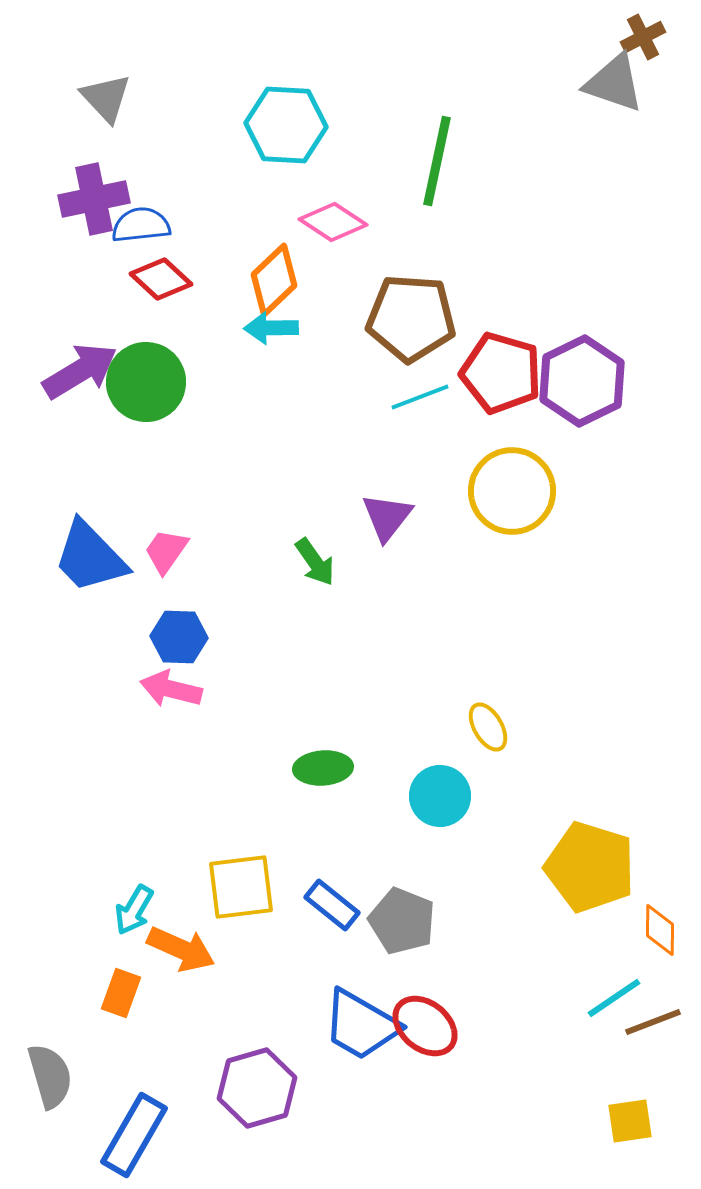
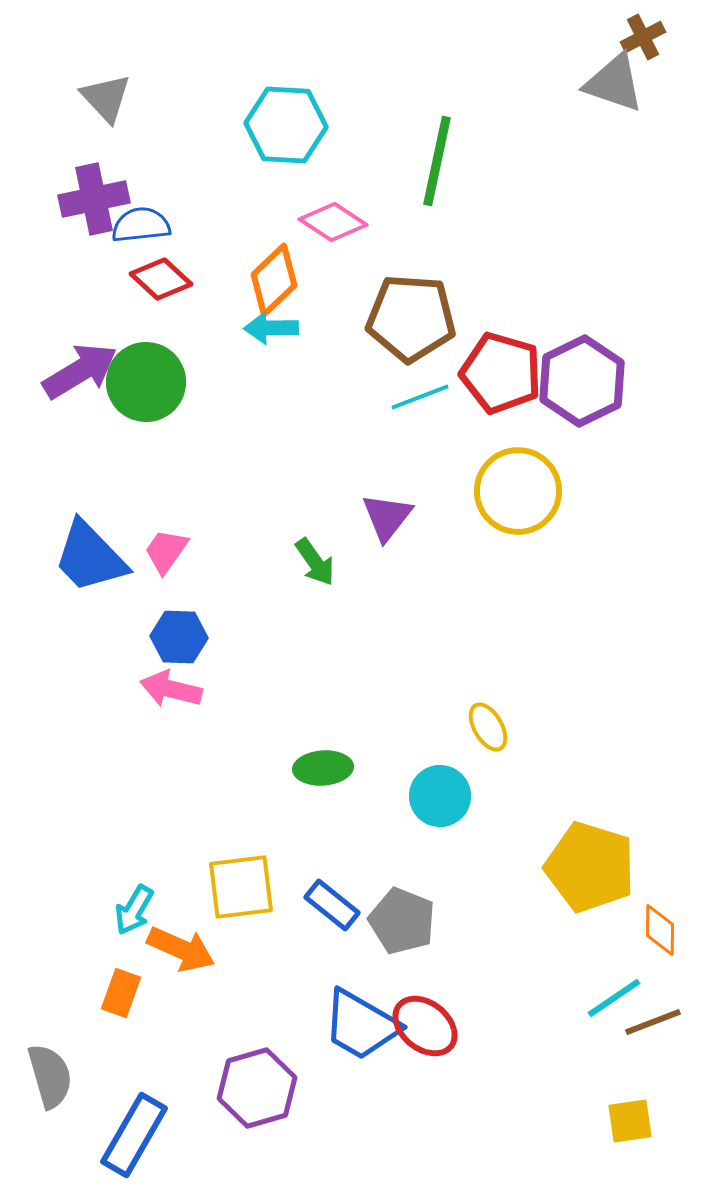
yellow circle at (512, 491): moved 6 px right
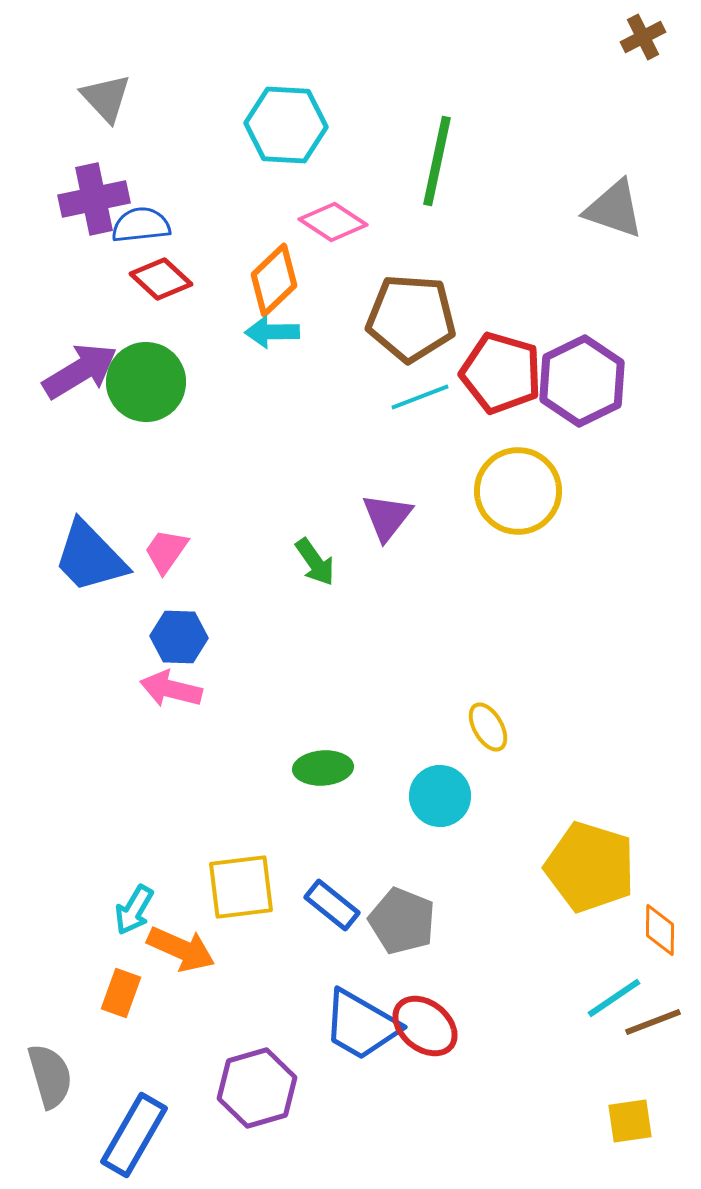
gray triangle at (614, 83): moved 126 px down
cyan arrow at (271, 328): moved 1 px right, 4 px down
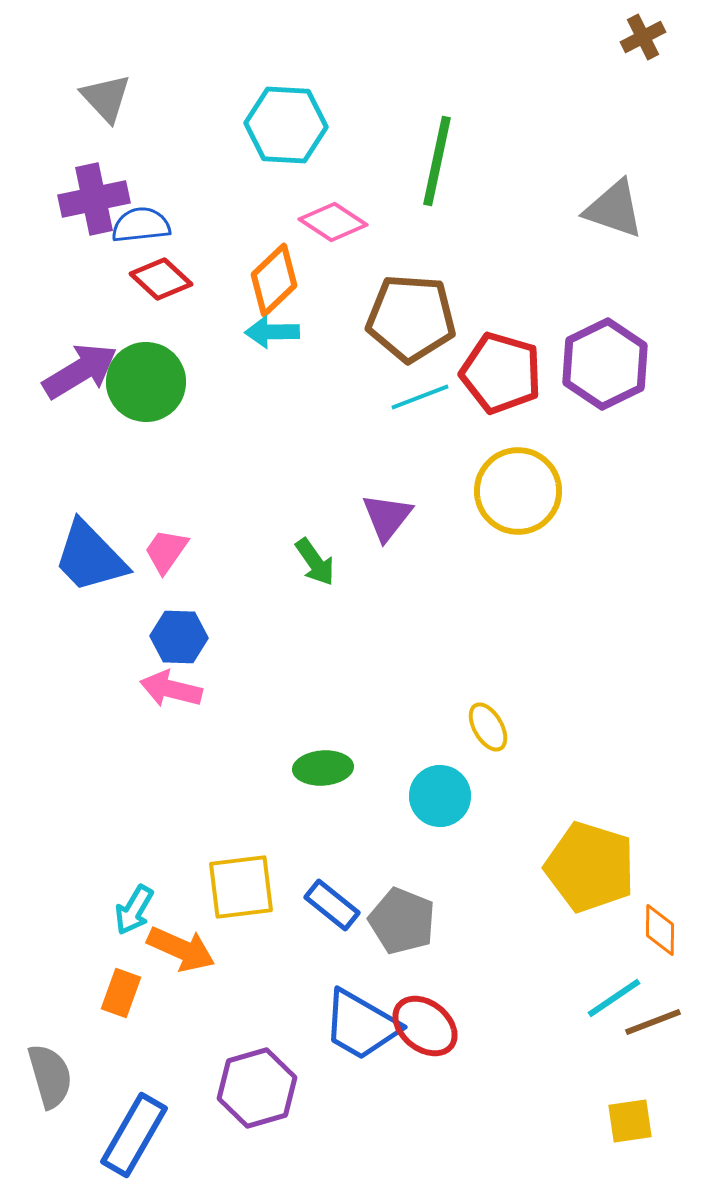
purple hexagon at (582, 381): moved 23 px right, 17 px up
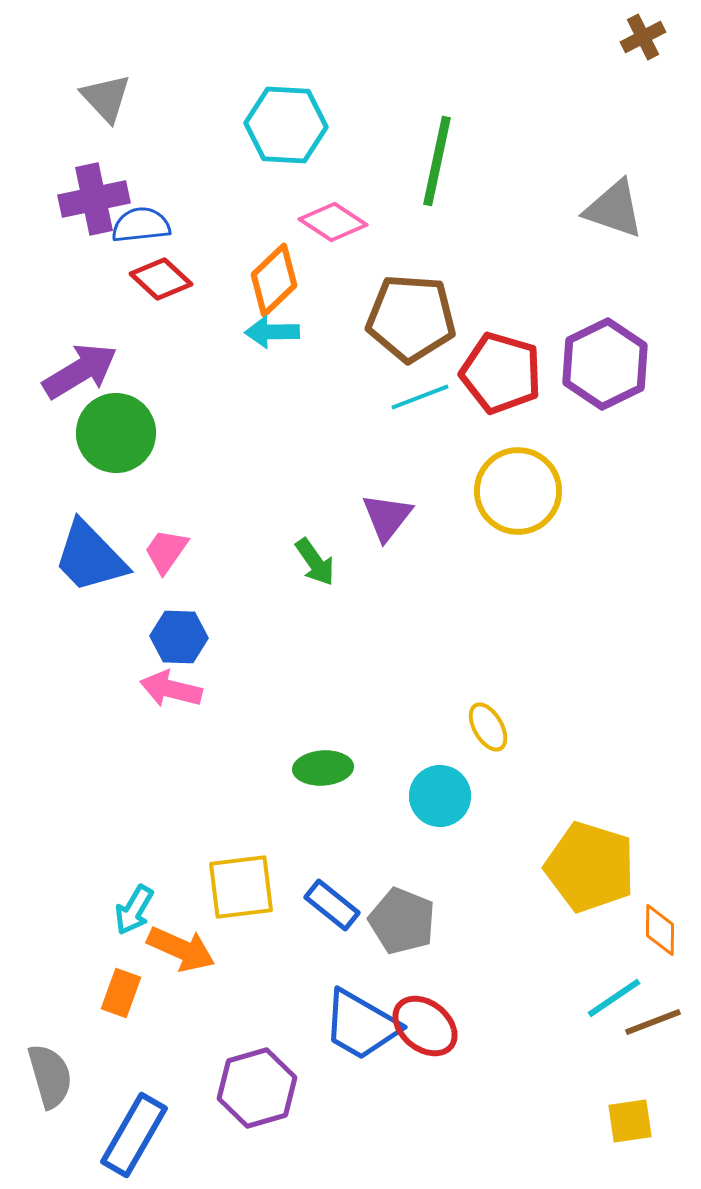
green circle at (146, 382): moved 30 px left, 51 px down
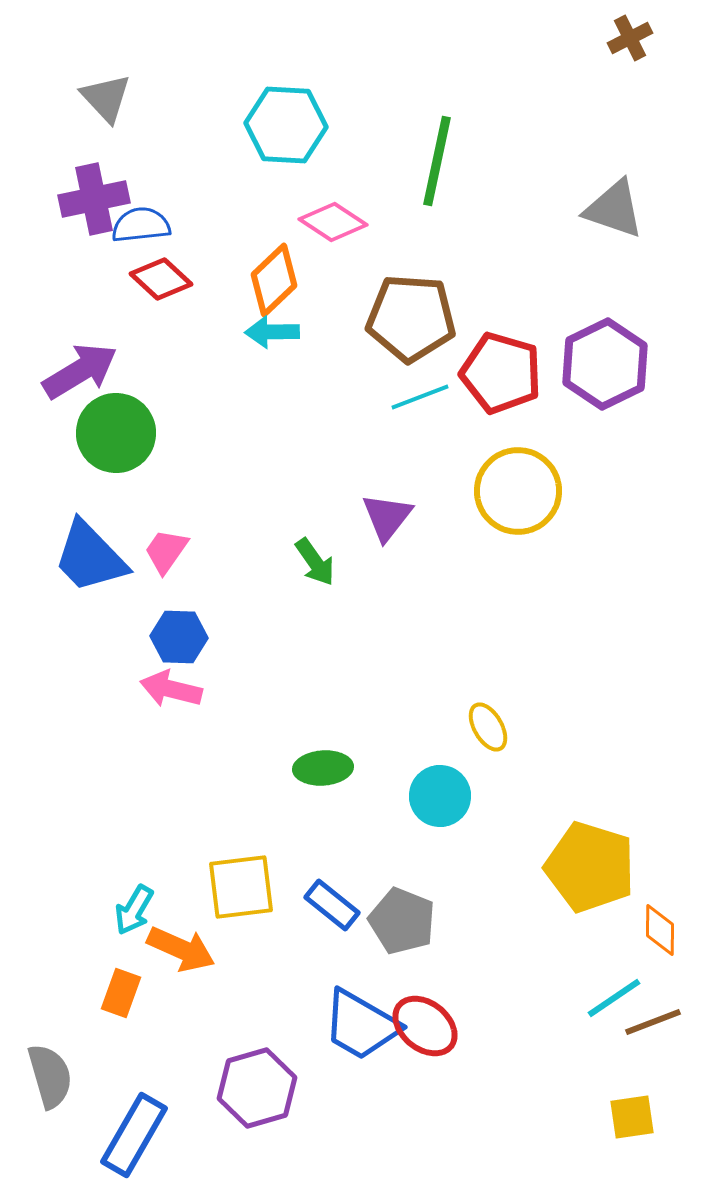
brown cross at (643, 37): moved 13 px left, 1 px down
yellow square at (630, 1121): moved 2 px right, 4 px up
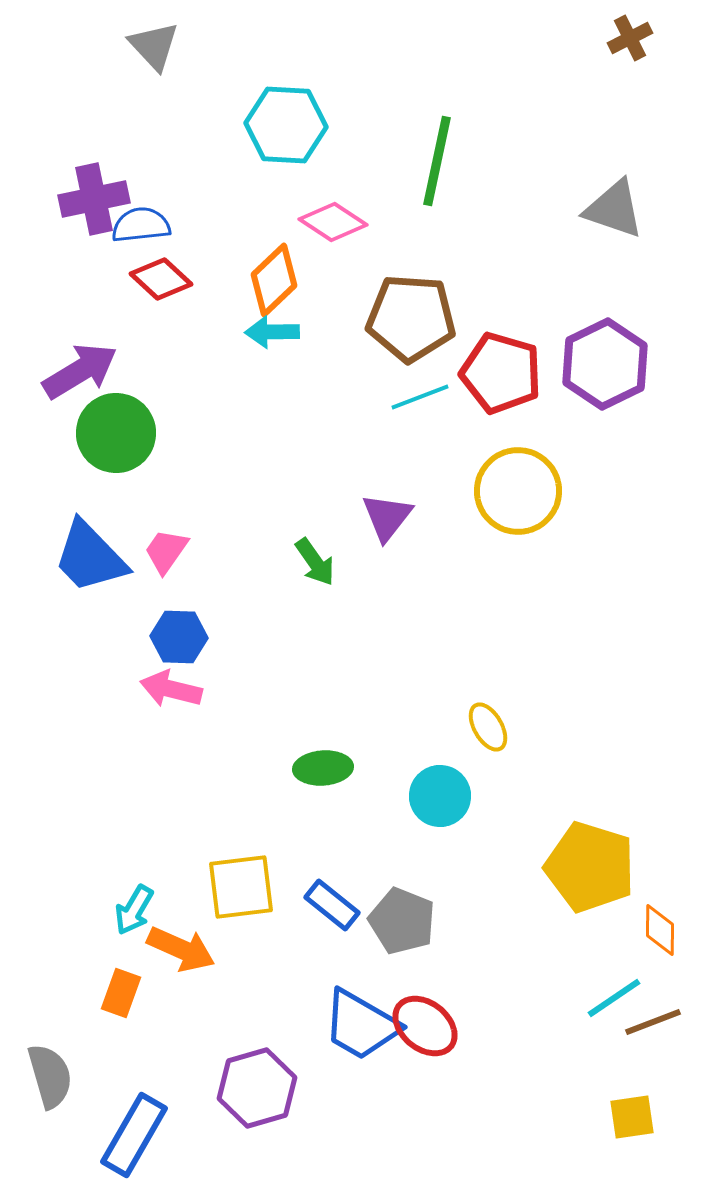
gray triangle at (106, 98): moved 48 px right, 52 px up
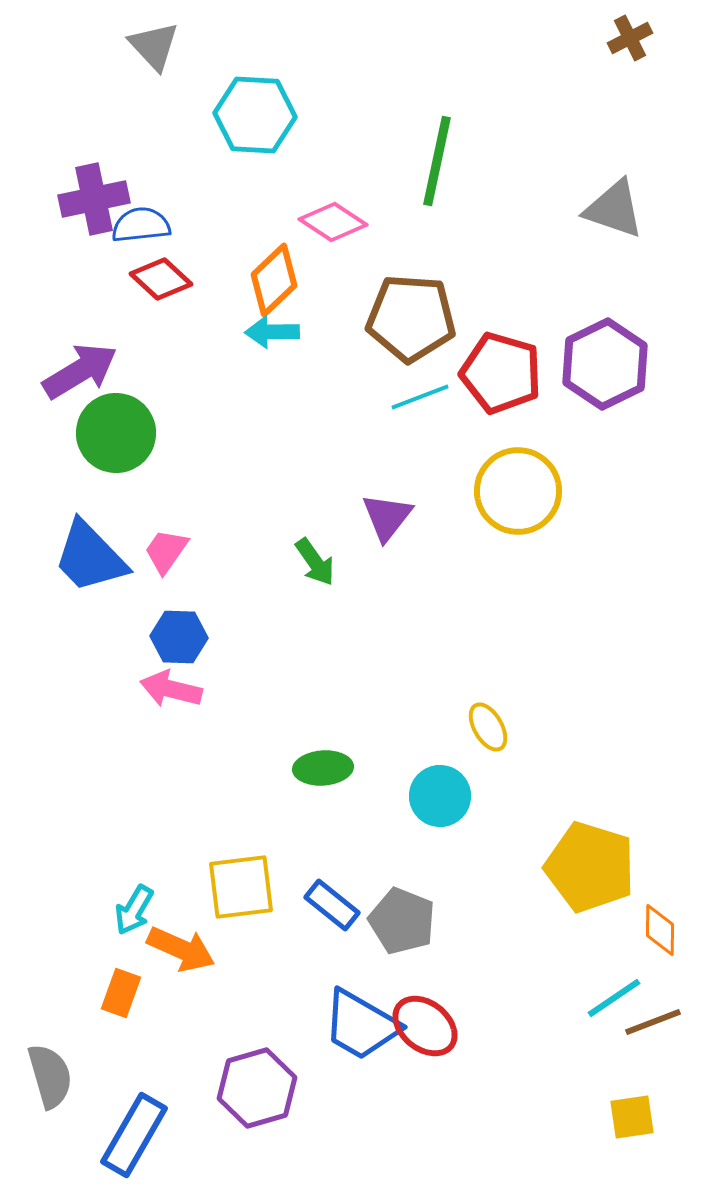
cyan hexagon at (286, 125): moved 31 px left, 10 px up
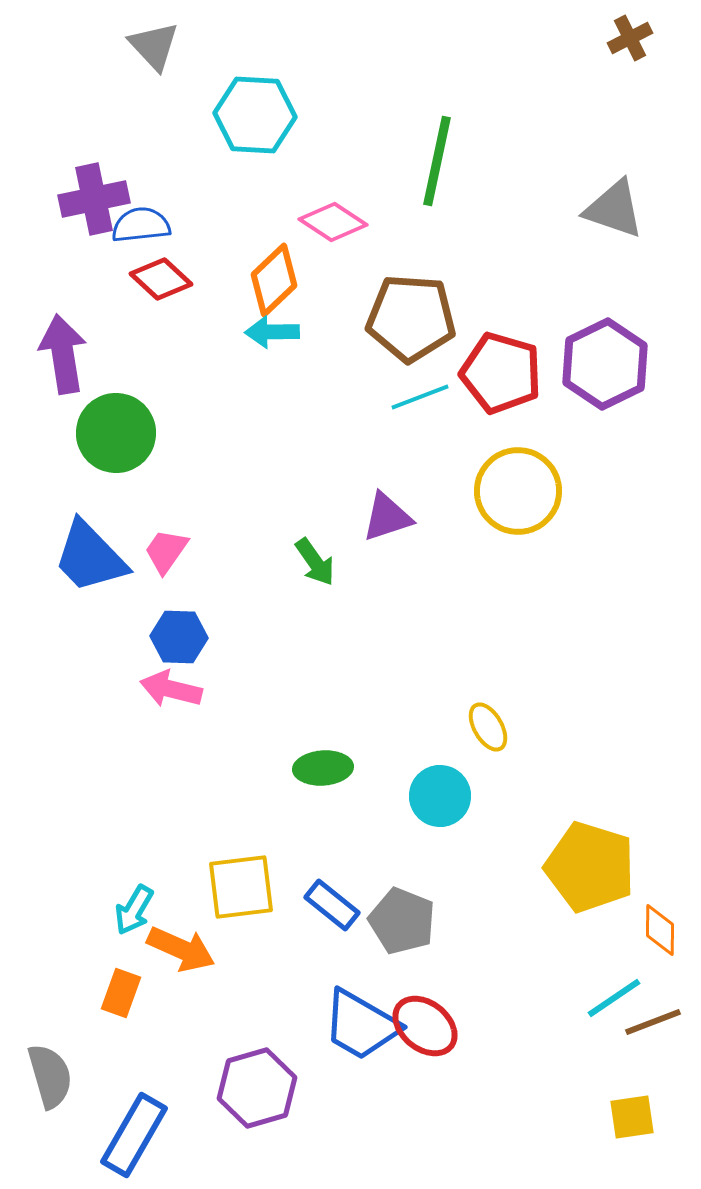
purple arrow at (80, 371): moved 17 px left, 17 px up; rotated 68 degrees counterclockwise
purple triangle at (387, 517): rotated 34 degrees clockwise
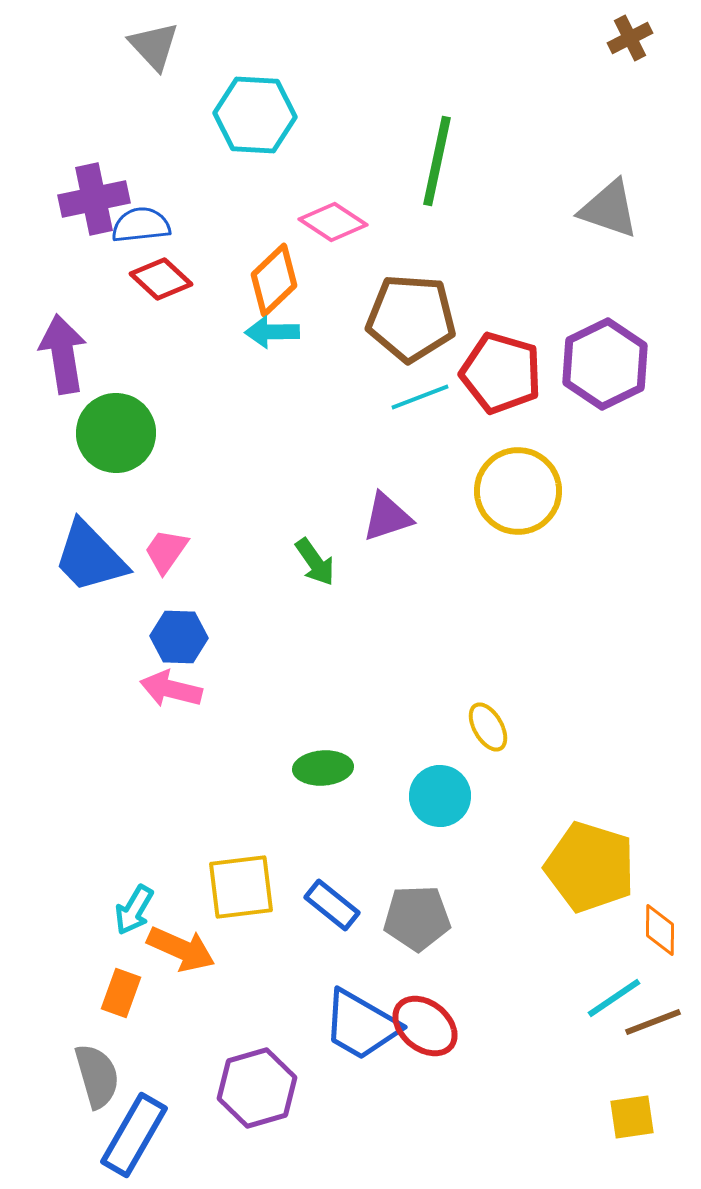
gray triangle at (614, 209): moved 5 px left
gray pentagon at (402, 921): moved 15 px right, 3 px up; rotated 24 degrees counterclockwise
gray semicircle at (50, 1076): moved 47 px right
